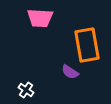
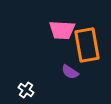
pink trapezoid: moved 22 px right, 12 px down
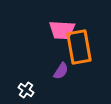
orange rectangle: moved 8 px left, 2 px down
purple semicircle: moved 9 px left, 1 px up; rotated 90 degrees counterclockwise
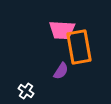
white cross: moved 1 px down
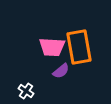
pink trapezoid: moved 10 px left, 17 px down
purple semicircle: rotated 18 degrees clockwise
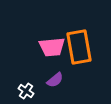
pink trapezoid: rotated 8 degrees counterclockwise
purple semicircle: moved 6 px left, 9 px down
